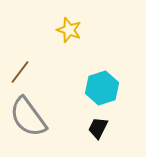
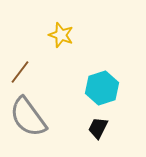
yellow star: moved 8 px left, 5 px down
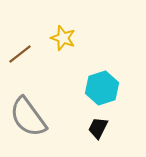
yellow star: moved 2 px right, 3 px down
brown line: moved 18 px up; rotated 15 degrees clockwise
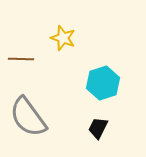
brown line: moved 1 px right, 5 px down; rotated 40 degrees clockwise
cyan hexagon: moved 1 px right, 5 px up
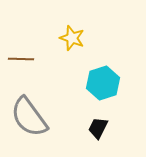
yellow star: moved 9 px right
gray semicircle: moved 1 px right
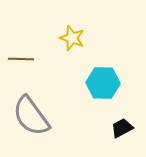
cyan hexagon: rotated 20 degrees clockwise
gray semicircle: moved 2 px right, 1 px up
black trapezoid: moved 24 px right; rotated 35 degrees clockwise
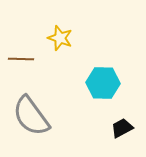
yellow star: moved 12 px left
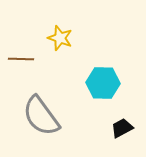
gray semicircle: moved 10 px right
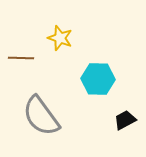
brown line: moved 1 px up
cyan hexagon: moved 5 px left, 4 px up
black trapezoid: moved 3 px right, 8 px up
